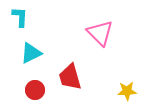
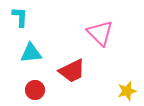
cyan triangle: rotated 20 degrees clockwise
red trapezoid: moved 2 px right, 6 px up; rotated 100 degrees counterclockwise
yellow star: rotated 12 degrees counterclockwise
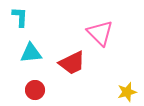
red trapezoid: moved 8 px up
yellow star: moved 1 px down
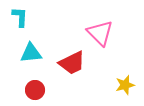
yellow star: moved 2 px left, 7 px up
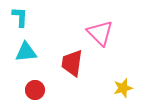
cyan triangle: moved 5 px left, 1 px up
red trapezoid: rotated 124 degrees clockwise
yellow star: moved 2 px left, 3 px down
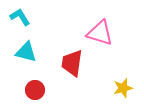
cyan L-shape: rotated 35 degrees counterclockwise
pink triangle: rotated 28 degrees counterclockwise
cyan triangle: rotated 20 degrees clockwise
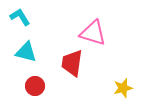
pink triangle: moved 7 px left
red circle: moved 4 px up
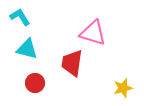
cyan triangle: moved 1 px right, 3 px up
red circle: moved 3 px up
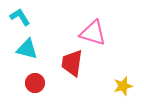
yellow star: moved 2 px up
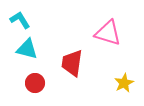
cyan L-shape: moved 3 px down
pink triangle: moved 15 px right
yellow star: moved 1 px right, 3 px up; rotated 12 degrees counterclockwise
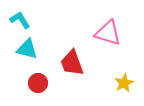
red trapezoid: rotated 28 degrees counterclockwise
red circle: moved 3 px right
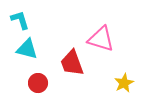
cyan L-shape: rotated 15 degrees clockwise
pink triangle: moved 7 px left, 6 px down
